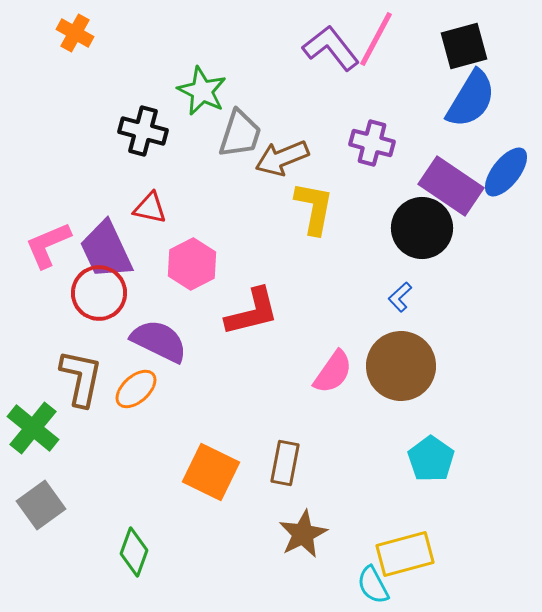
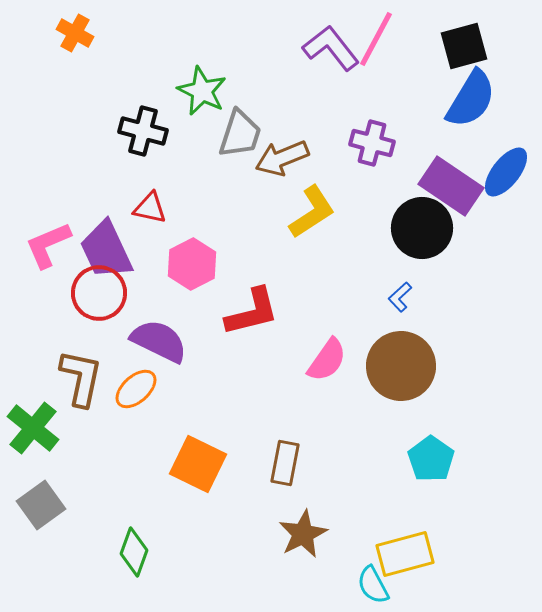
yellow L-shape: moved 2 px left, 4 px down; rotated 46 degrees clockwise
pink semicircle: moved 6 px left, 12 px up
orange square: moved 13 px left, 8 px up
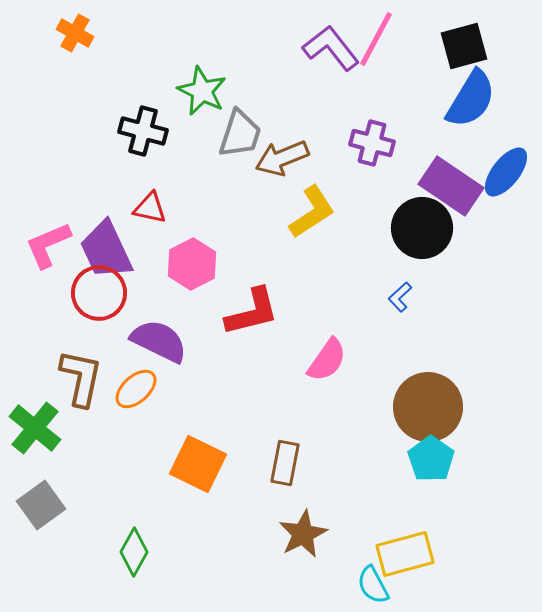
brown circle: moved 27 px right, 41 px down
green cross: moved 2 px right
green diamond: rotated 9 degrees clockwise
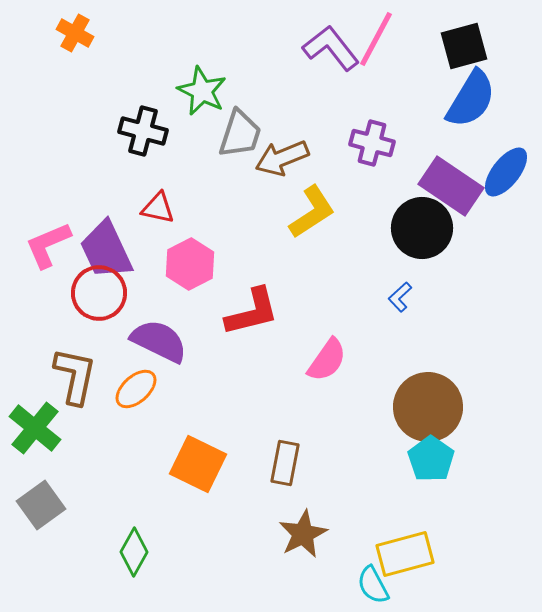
red triangle: moved 8 px right
pink hexagon: moved 2 px left
brown L-shape: moved 6 px left, 2 px up
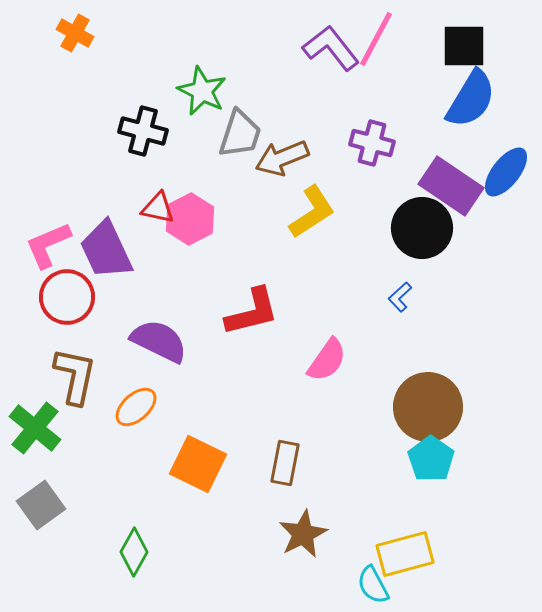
black square: rotated 15 degrees clockwise
pink hexagon: moved 45 px up
red circle: moved 32 px left, 4 px down
orange ellipse: moved 18 px down
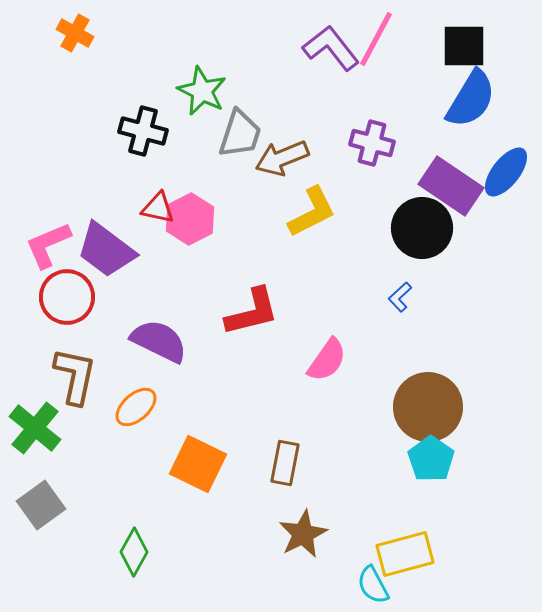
yellow L-shape: rotated 6 degrees clockwise
purple trapezoid: rotated 28 degrees counterclockwise
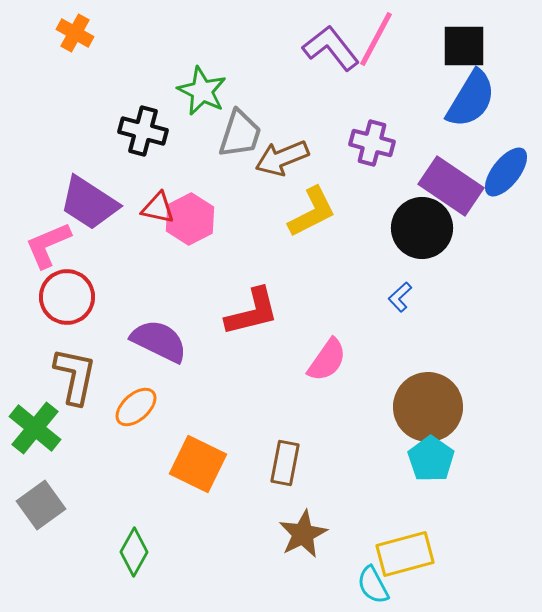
purple trapezoid: moved 17 px left, 47 px up; rotated 4 degrees counterclockwise
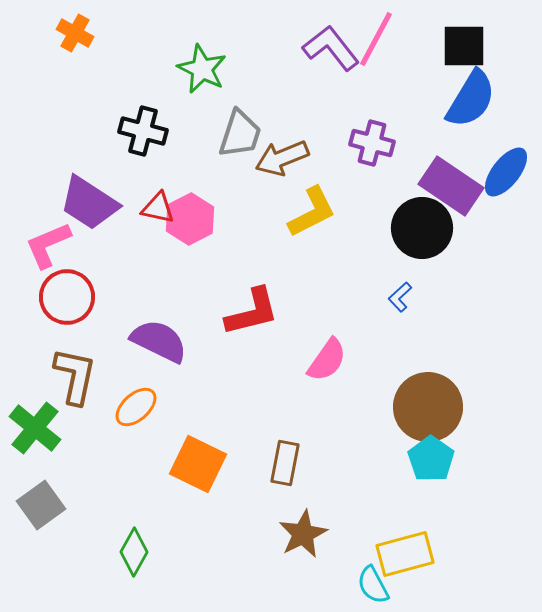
green star: moved 22 px up
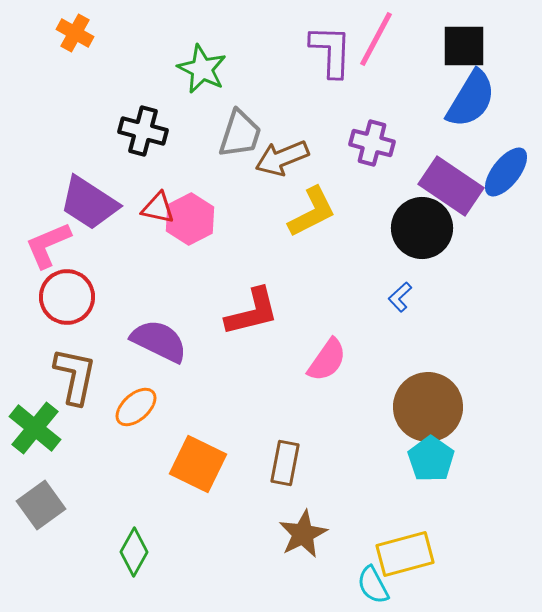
purple L-shape: moved 3 px down; rotated 40 degrees clockwise
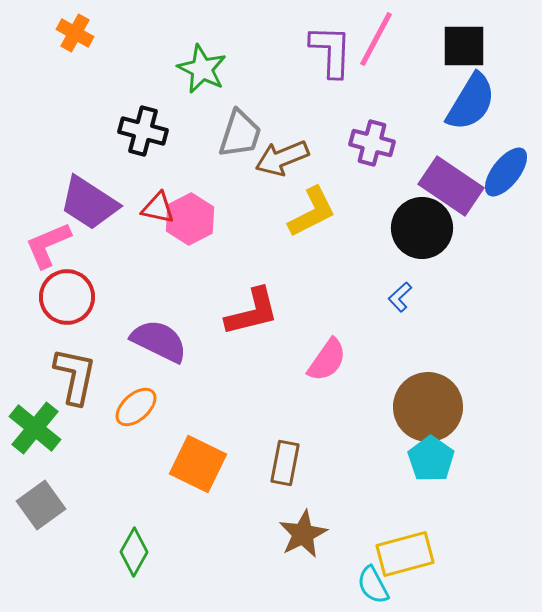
blue semicircle: moved 3 px down
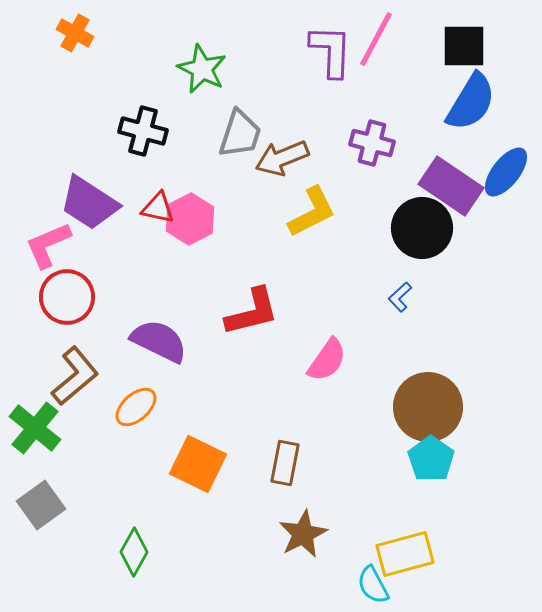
brown L-shape: rotated 38 degrees clockwise
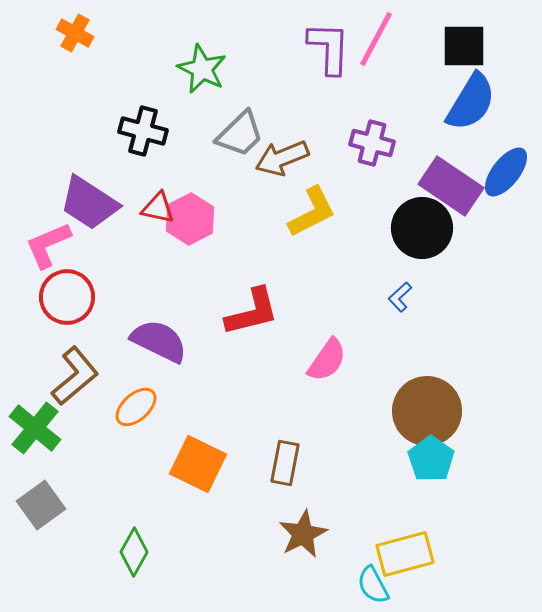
purple L-shape: moved 2 px left, 3 px up
gray trapezoid: rotated 28 degrees clockwise
brown circle: moved 1 px left, 4 px down
